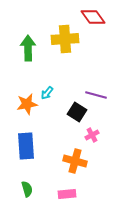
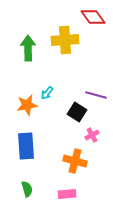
yellow cross: moved 1 px down
orange star: moved 1 px down
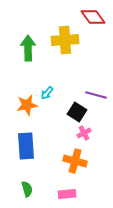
pink cross: moved 8 px left, 2 px up
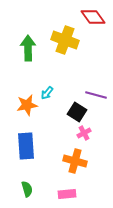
yellow cross: rotated 24 degrees clockwise
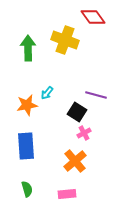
orange cross: rotated 35 degrees clockwise
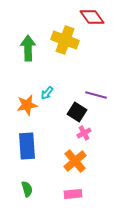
red diamond: moved 1 px left
blue rectangle: moved 1 px right
pink rectangle: moved 6 px right
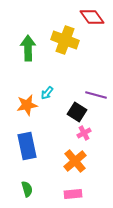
blue rectangle: rotated 8 degrees counterclockwise
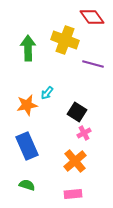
purple line: moved 3 px left, 31 px up
blue rectangle: rotated 12 degrees counterclockwise
green semicircle: moved 4 px up; rotated 56 degrees counterclockwise
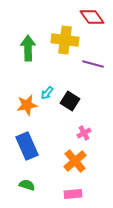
yellow cross: rotated 12 degrees counterclockwise
black square: moved 7 px left, 11 px up
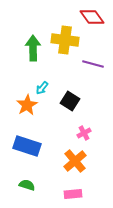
green arrow: moved 5 px right
cyan arrow: moved 5 px left, 5 px up
orange star: rotated 20 degrees counterclockwise
blue rectangle: rotated 48 degrees counterclockwise
